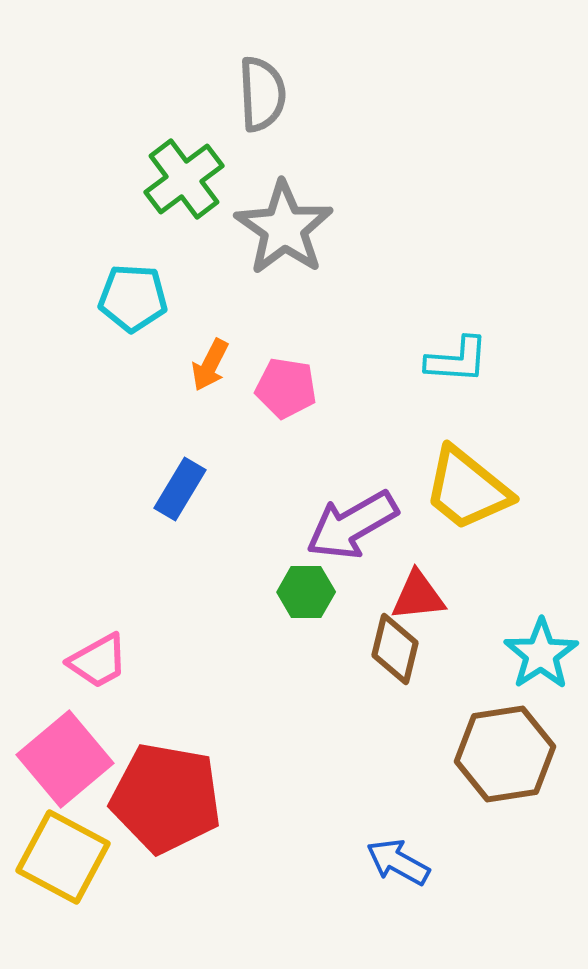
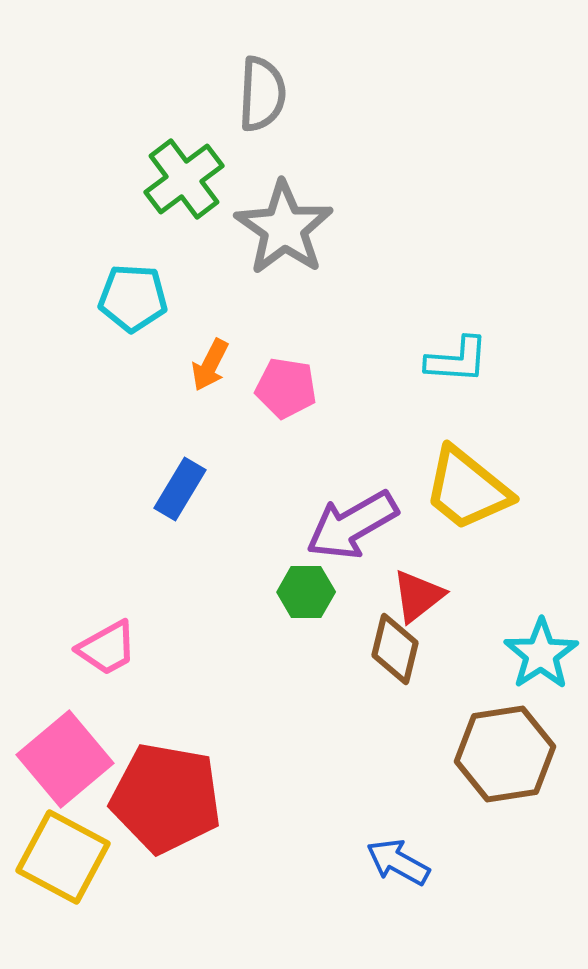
gray semicircle: rotated 6 degrees clockwise
red triangle: rotated 32 degrees counterclockwise
pink trapezoid: moved 9 px right, 13 px up
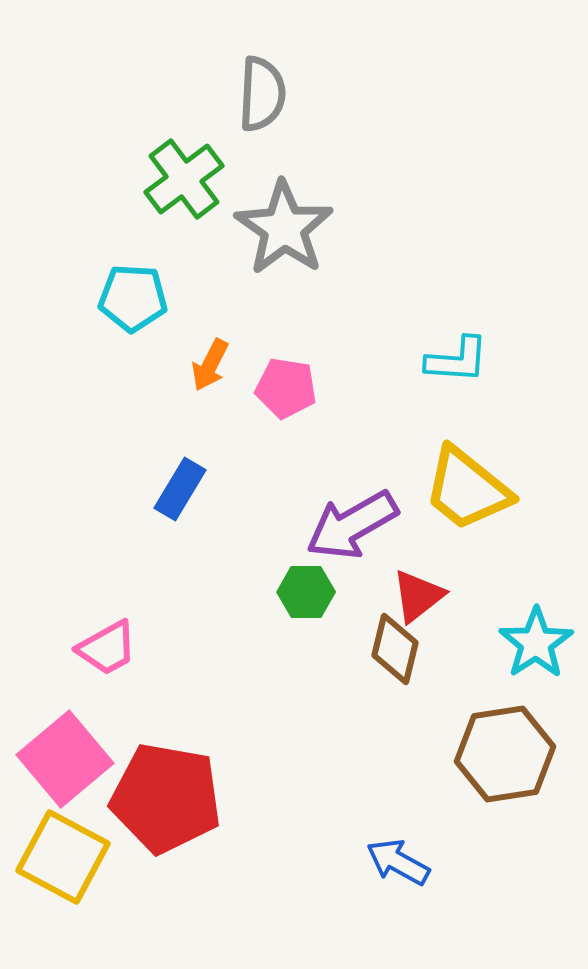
cyan star: moved 5 px left, 11 px up
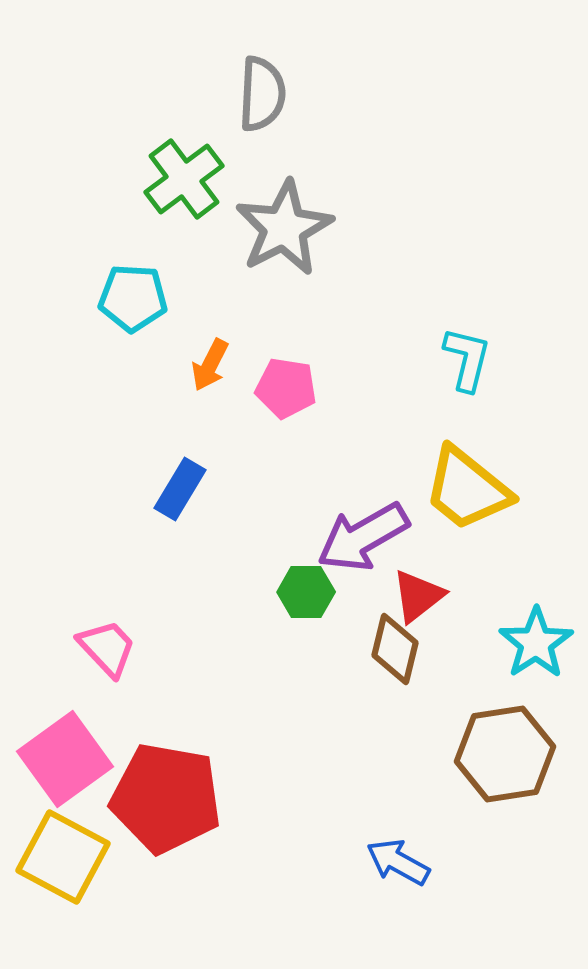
gray star: rotated 10 degrees clockwise
cyan L-shape: moved 10 px right, 1 px up; rotated 80 degrees counterclockwise
purple arrow: moved 11 px right, 12 px down
pink trapezoid: rotated 104 degrees counterclockwise
pink square: rotated 4 degrees clockwise
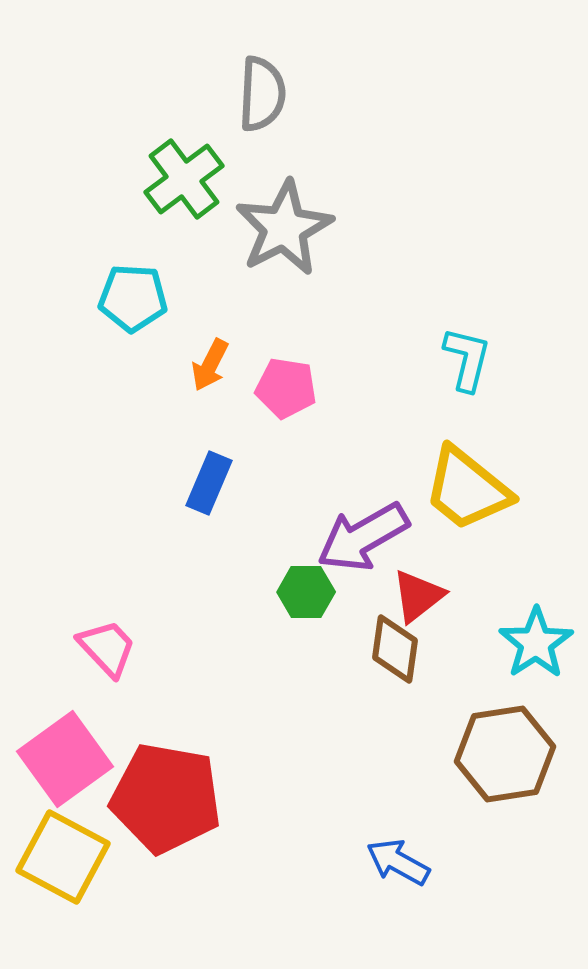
blue rectangle: moved 29 px right, 6 px up; rotated 8 degrees counterclockwise
brown diamond: rotated 6 degrees counterclockwise
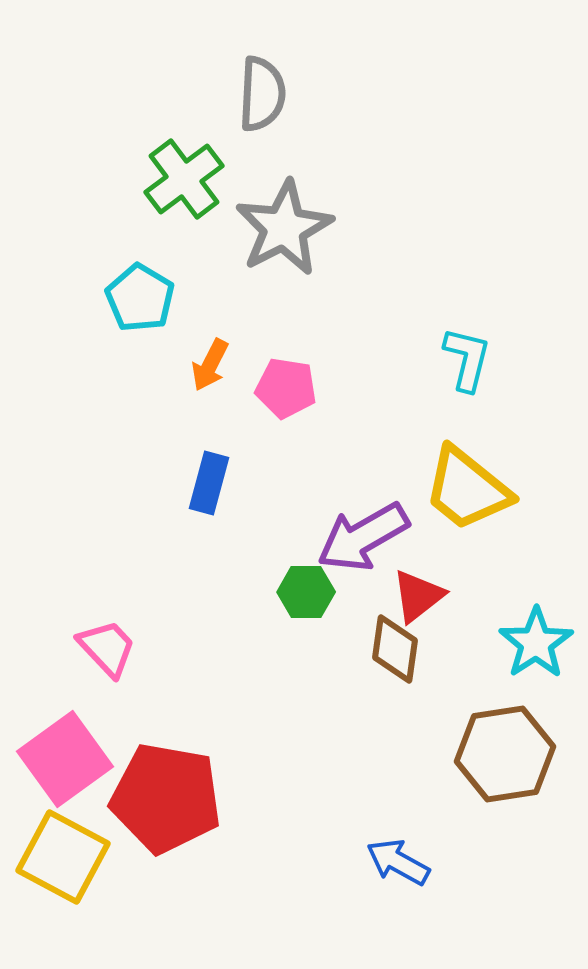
cyan pentagon: moved 7 px right; rotated 28 degrees clockwise
blue rectangle: rotated 8 degrees counterclockwise
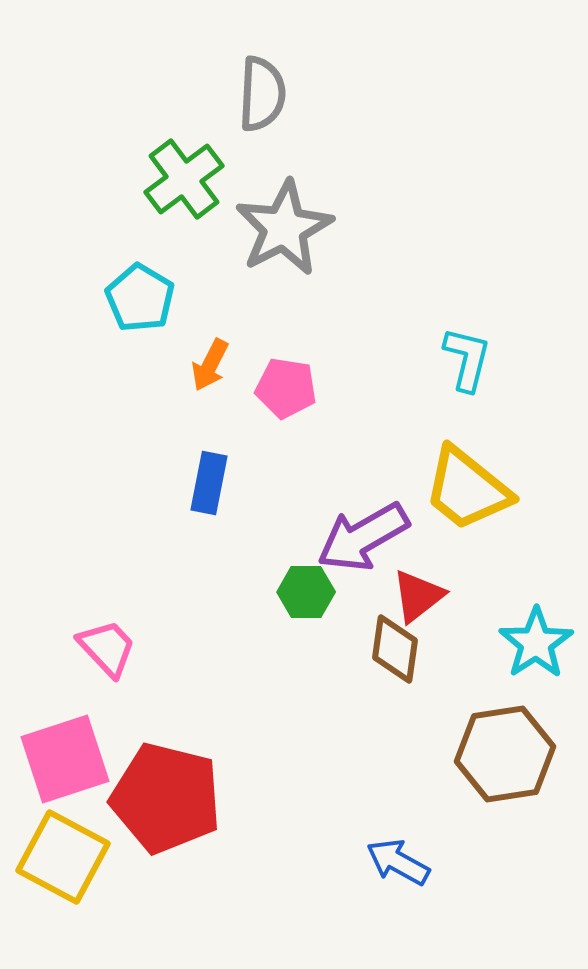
blue rectangle: rotated 4 degrees counterclockwise
pink square: rotated 18 degrees clockwise
red pentagon: rotated 4 degrees clockwise
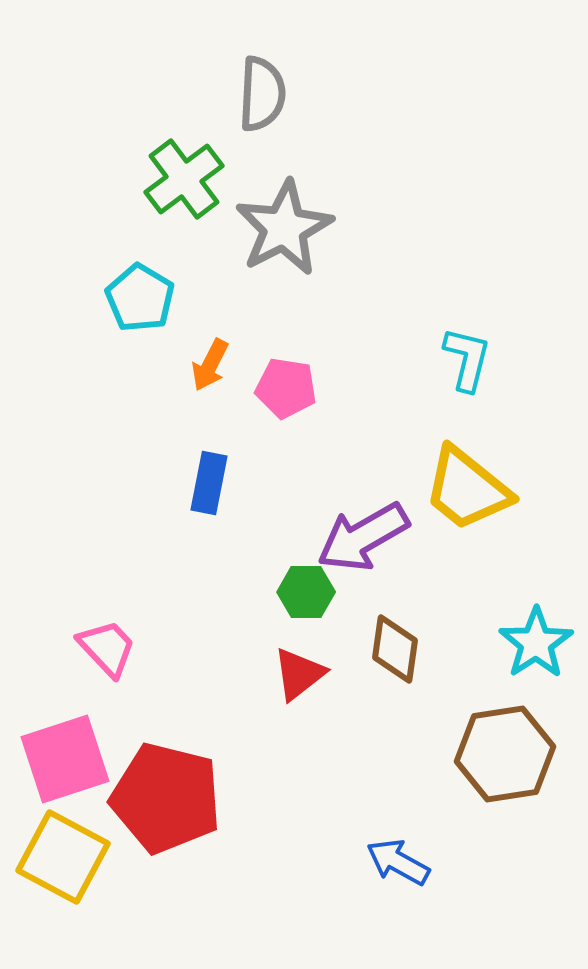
red triangle: moved 119 px left, 78 px down
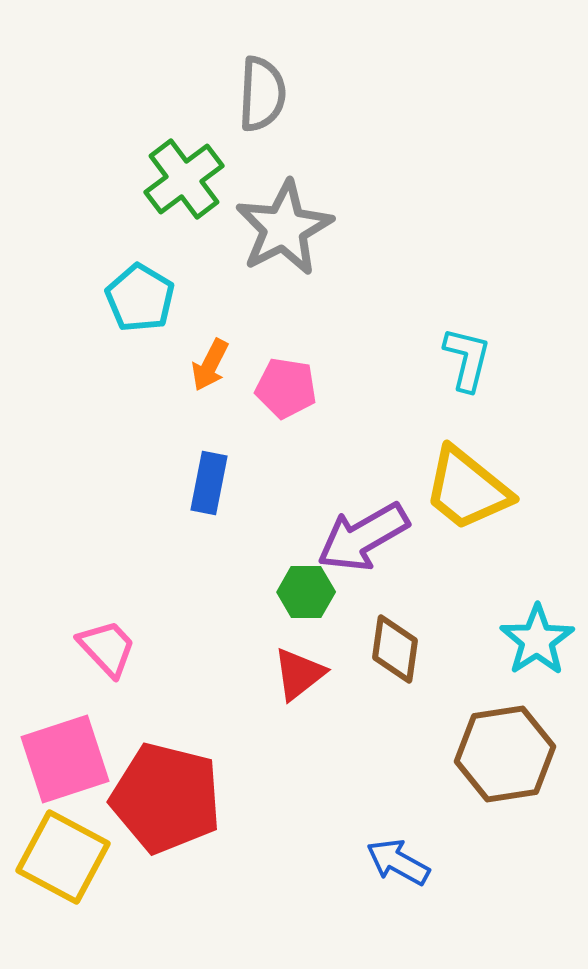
cyan star: moved 1 px right, 3 px up
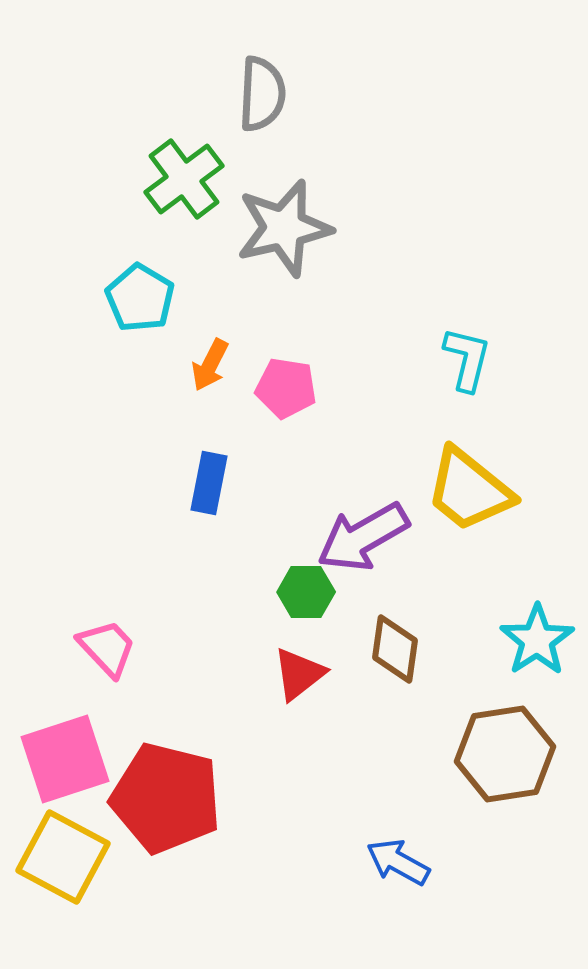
gray star: rotated 14 degrees clockwise
yellow trapezoid: moved 2 px right, 1 px down
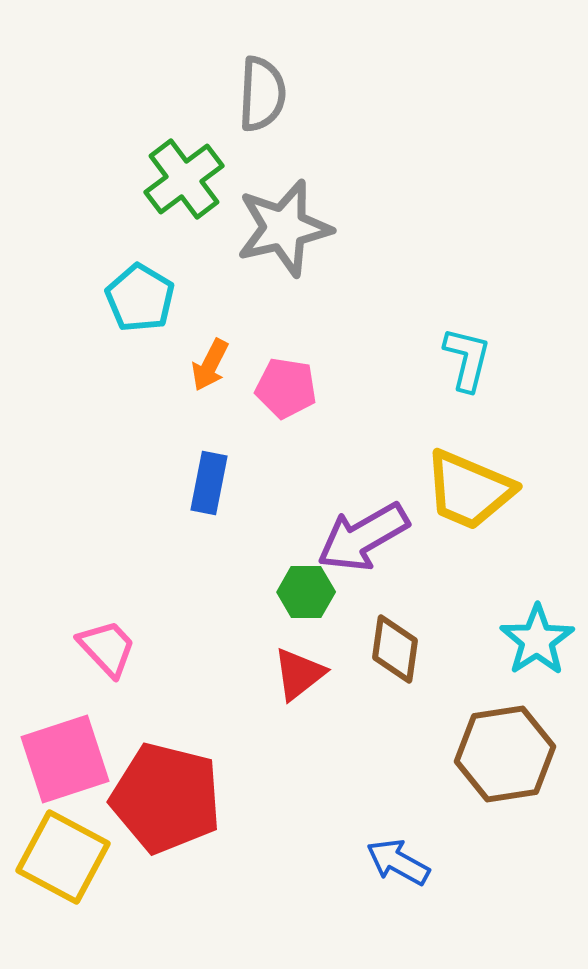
yellow trapezoid: rotated 16 degrees counterclockwise
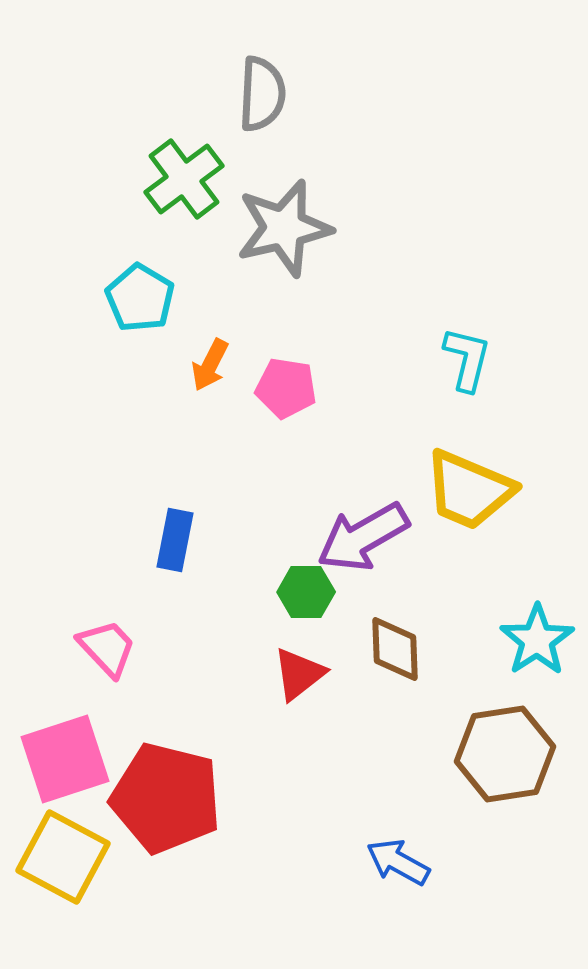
blue rectangle: moved 34 px left, 57 px down
brown diamond: rotated 10 degrees counterclockwise
